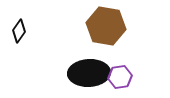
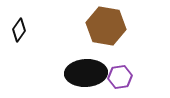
black diamond: moved 1 px up
black ellipse: moved 3 px left
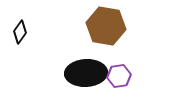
black diamond: moved 1 px right, 2 px down
purple hexagon: moved 1 px left, 1 px up
